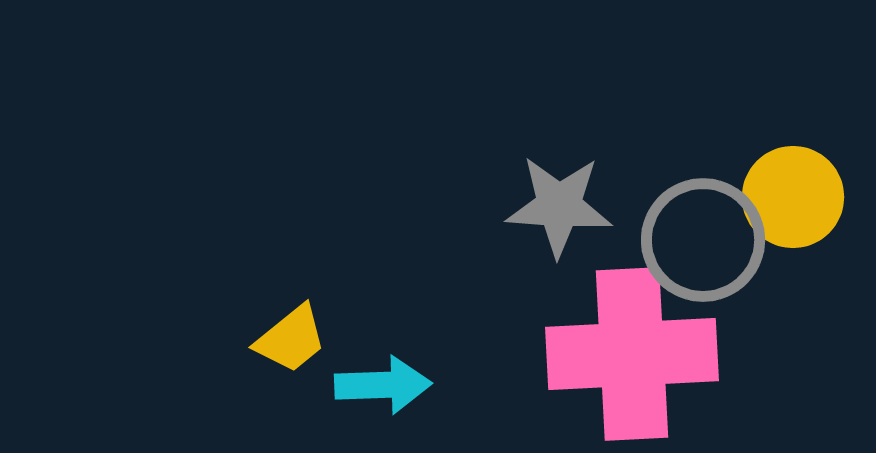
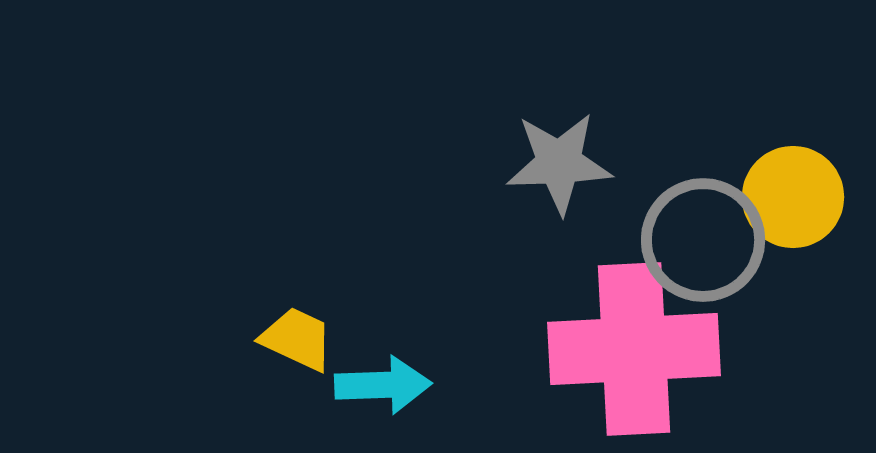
gray star: moved 43 px up; rotated 6 degrees counterclockwise
yellow trapezoid: moved 6 px right; rotated 116 degrees counterclockwise
pink cross: moved 2 px right, 5 px up
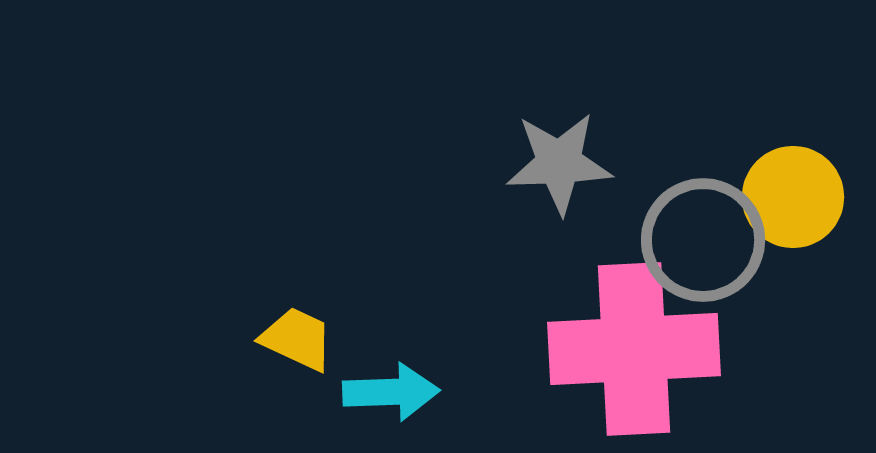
cyan arrow: moved 8 px right, 7 px down
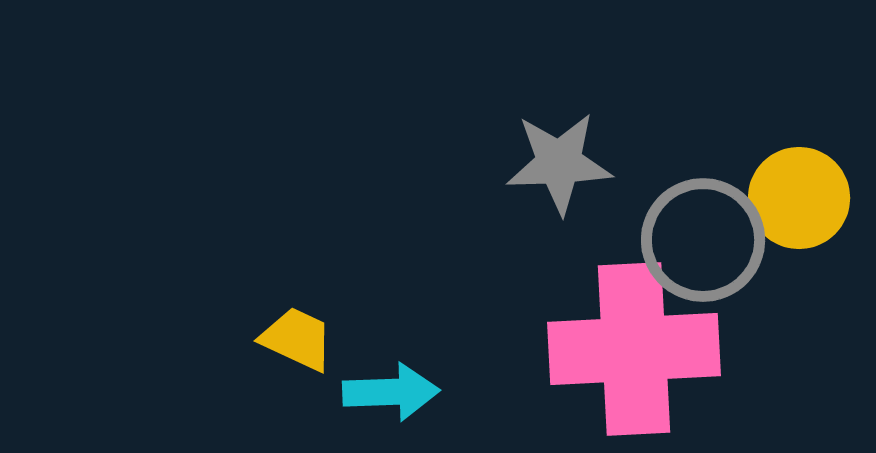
yellow circle: moved 6 px right, 1 px down
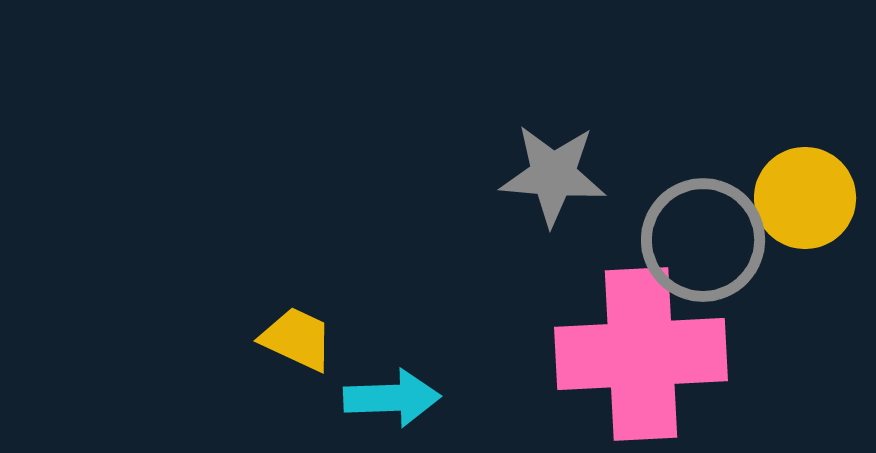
gray star: moved 6 px left, 12 px down; rotated 7 degrees clockwise
yellow circle: moved 6 px right
pink cross: moved 7 px right, 5 px down
cyan arrow: moved 1 px right, 6 px down
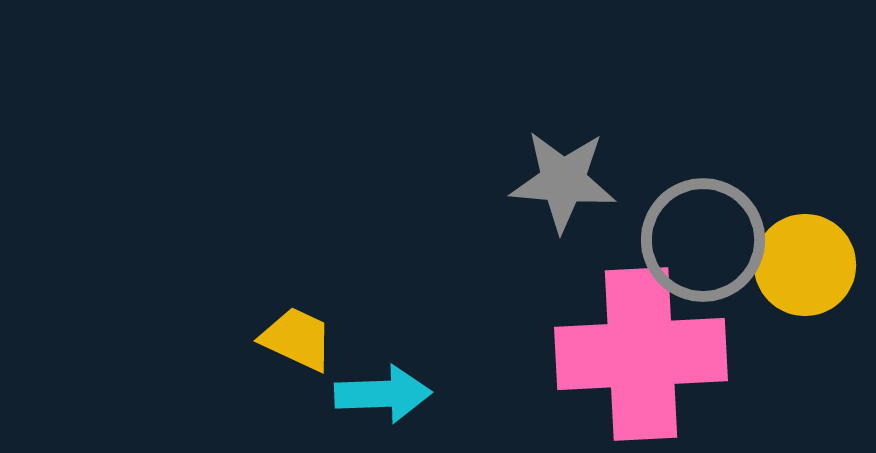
gray star: moved 10 px right, 6 px down
yellow circle: moved 67 px down
cyan arrow: moved 9 px left, 4 px up
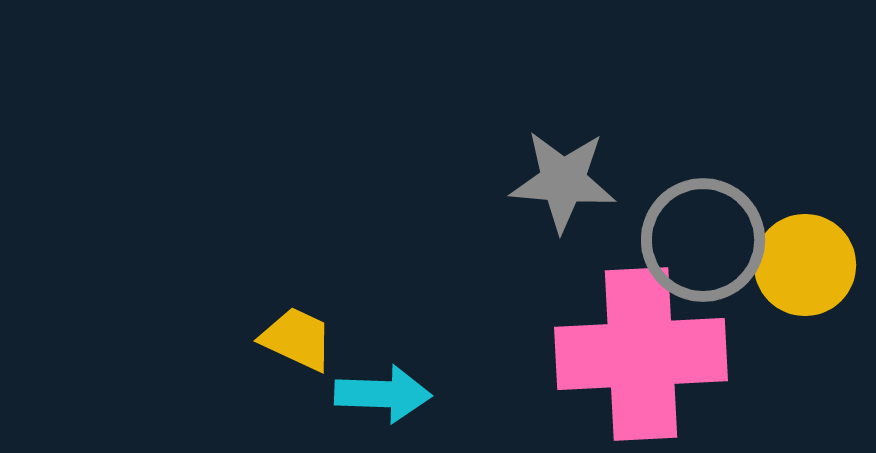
cyan arrow: rotated 4 degrees clockwise
